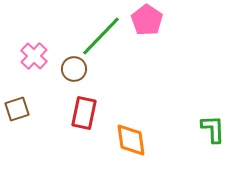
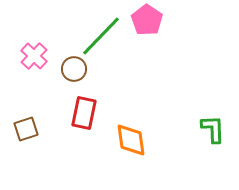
brown square: moved 9 px right, 20 px down
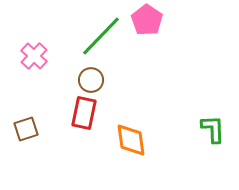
brown circle: moved 17 px right, 11 px down
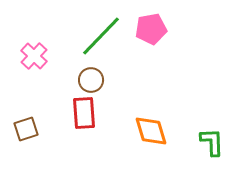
pink pentagon: moved 4 px right, 9 px down; rotated 28 degrees clockwise
red rectangle: rotated 16 degrees counterclockwise
green L-shape: moved 1 px left, 13 px down
orange diamond: moved 20 px right, 9 px up; rotated 9 degrees counterclockwise
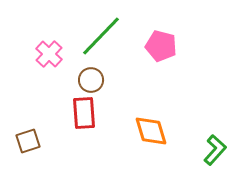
pink pentagon: moved 10 px right, 17 px down; rotated 24 degrees clockwise
pink cross: moved 15 px right, 2 px up
brown square: moved 2 px right, 12 px down
green L-shape: moved 3 px right, 8 px down; rotated 44 degrees clockwise
